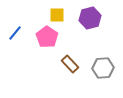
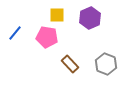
purple hexagon: rotated 10 degrees counterclockwise
pink pentagon: rotated 25 degrees counterclockwise
gray hexagon: moved 3 px right, 4 px up; rotated 25 degrees clockwise
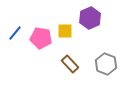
yellow square: moved 8 px right, 16 px down
pink pentagon: moved 6 px left, 1 px down
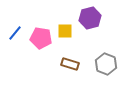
purple hexagon: rotated 10 degrees clockwise
brown rectangle: rotated 30 degrees counterclockwise
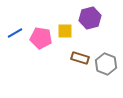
blue line: rotated 21 degrees clockwise
brown rectangle: moved 10 px right, 6 px up
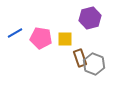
yellow square: moved 8 px down
brown rectangle: rotated 54 degrees clockwise
gray hexagon: moved 12 px left
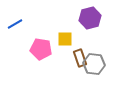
blue line: moved 9 px up
pink pentagon: moved 11 px down
gray hexagon: rotated 15 degrees counterclockwise
